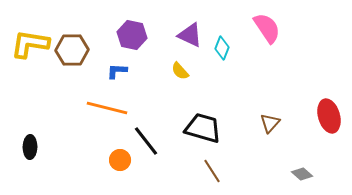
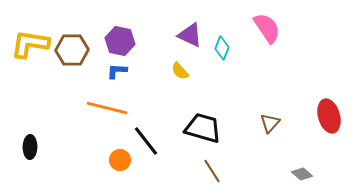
purple hexagon: moved 12 px left, 6 px down
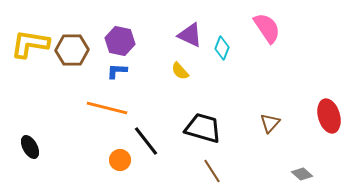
black ellipse: rotated 30 degrees counterclockwise
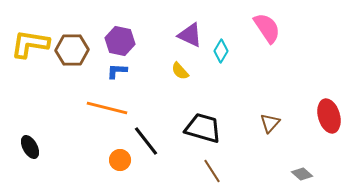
cyan diamond: moved 1 px left, 3 px down; rotated 10 degrees clockwise
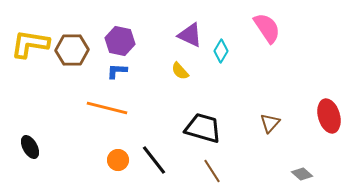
black line: moved 8 px right, 19 px down
orange circle: moved 2 px left
